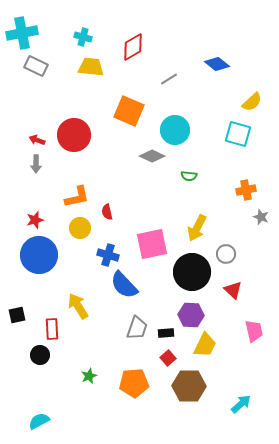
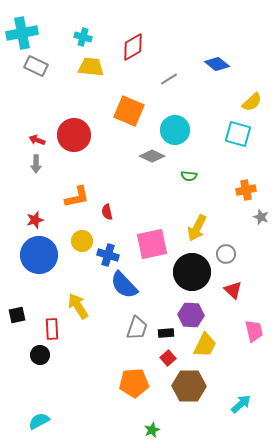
yellow circle at (80, 228): moved 2 px right, 13 px down
green star at (89, 376): moved 63 px right, 54 px down
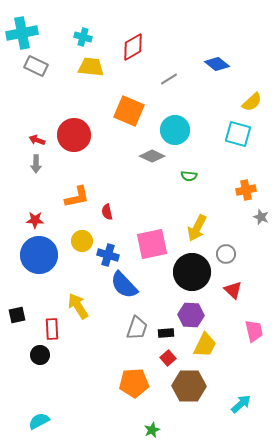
red star at (35, 220): rotated 18 degrees clockwise
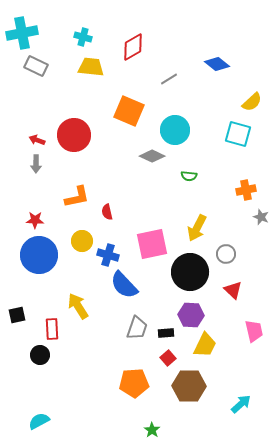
black circle at (192, 272): moved 2 px left
green star at (152, 430): rotated 14 degrees counterclockwise
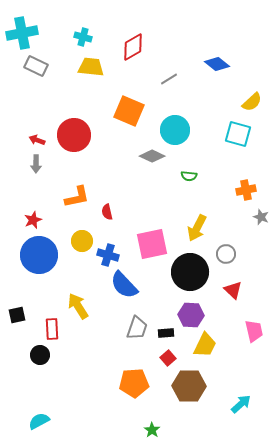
red star at (35, 220): moved 2 px left; rotated 24 degrees counterclockwise
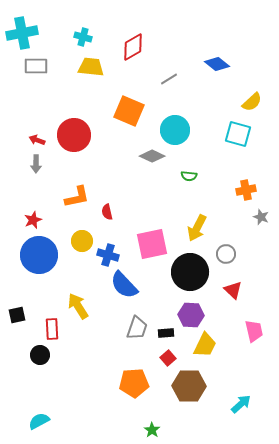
gray rectangle at (36, 66): rotated 25 degrees counterclockwise
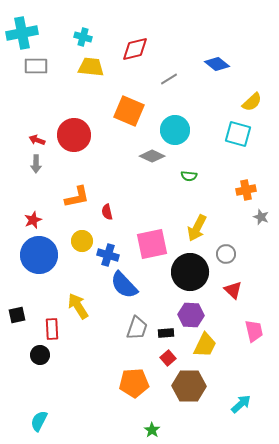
red diamond at (133, 47): moved 2 px right, 2 px down; rotated 16 degrees clockwise
cyan semicircle at (39, 421): rotated 35 degrees counterclockwise
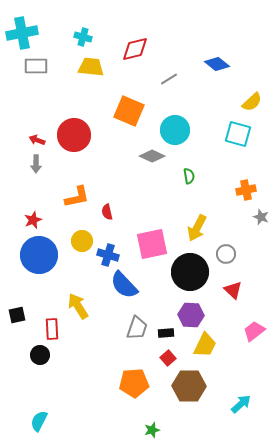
green semicircle at (189, 176): rotated 105 degrees counterclockwise
pink trapezoid at (254, 331): rotated 115 degrees counterclockwise
green star at (152, 430): rotated 21 degrees clockwise
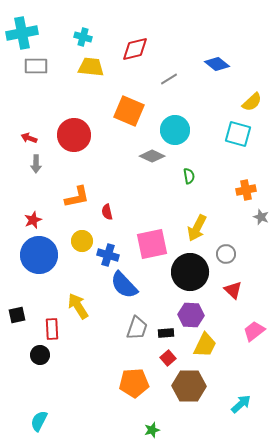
red arrow at (37, 140): moved 8 px left, 2 px up
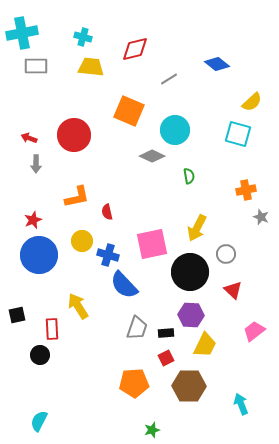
red square at (168, 358): moved 2 px left; rotated 14 degrees clockwise
cyan arrow at (241, 404): rotated 70 degrees counterclockwise
